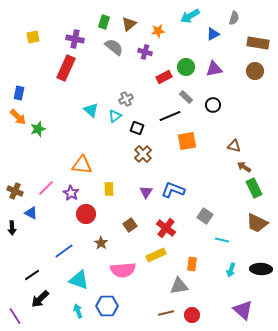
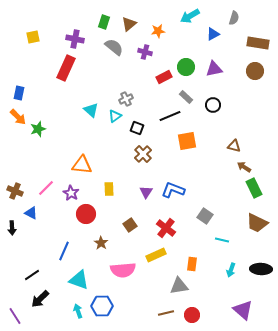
blue line at (64, 251): rotated 30 degrees counterclockwise
blue hexagon at (107, 306): moved 5 px left
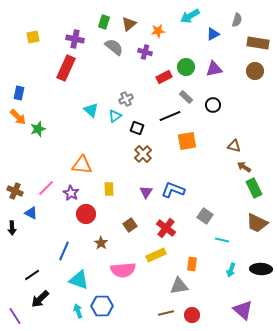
gray semicircle at (234, 18): moved 3 px right, 2 px down
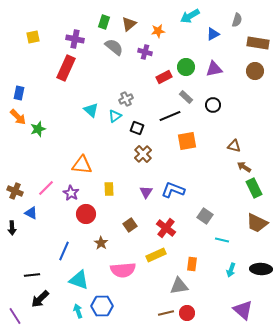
black line at (32, 275): rotated 28 degrees clockwise
red circle at (192, 315): moved 5 px left, 2 px up
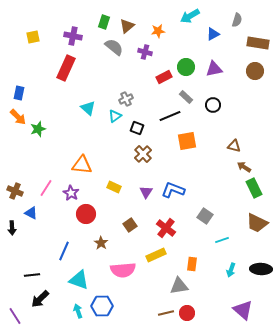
brown triangle at (129, 24): moved 2 px left, 2 px down
purple cross at (75, 39): moved 2 px left, 3 px up
cyan triangle at (91, 110): moved 3 px left, 2 px up
pink line at (46, 188): rotated 12 degrees counterclockwise
yellow rectangle at (109, 189): moved 5 px right, 2 px up; rotated 64 degrees counterclockwise
cyan line at (222, 240): rotated 32 degrees counterclockwise
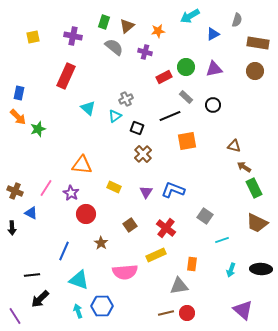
red rectangle at (66, 68): moved 8 px down
pink semicircle at (123, 270): moved 2 px right, 2 px down
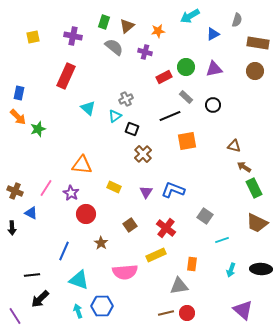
black square at (137, 128): moved 5 px left, 1 px down
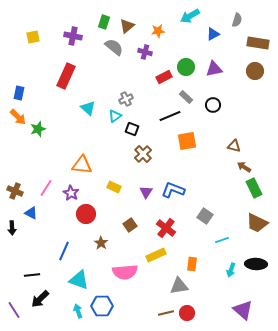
black ellipse at (261, 269): moved 5 px left, 5 px up
purple line at (15, 316): moved 1 px left, 6 px up
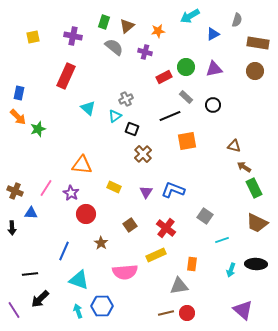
blue triangle at (31, 213): rotated 24 degrees counterclockwise
black line at (32, 275): moved 2 px left, 1 px up
